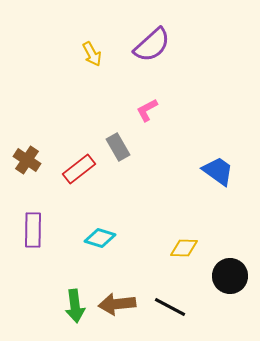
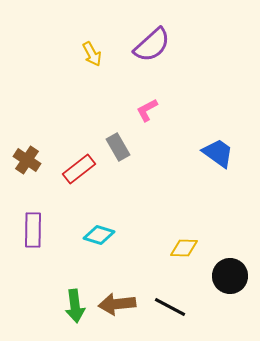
blue trapezoid: moved 18 px up
cyan diamond: moved 1 px left, 3 px up
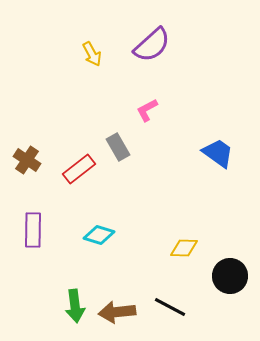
brown arrow: moved 8 px down
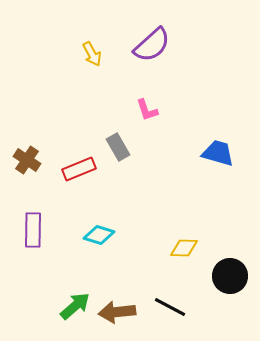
pink L-shape: rotated 80 degrees counterclockwise
blue trapezoid: rotated 20 degrees counterclockwise
red rectangle: rotated 16 degrees clockwise
green arrow: rotated 124 degrees counterclockwise
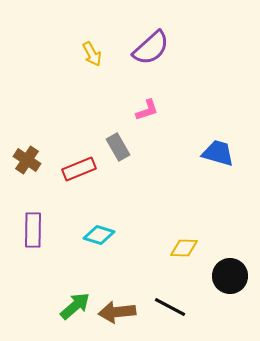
purple semicircle: moved 1 px left, 3 px down
pink L-shape: rotated 90 degrees counterclockwise
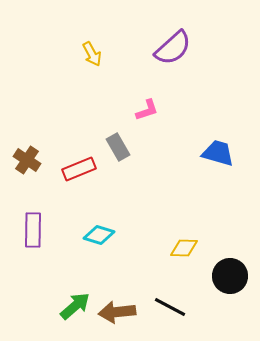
purple semicircle: moved 22 px right
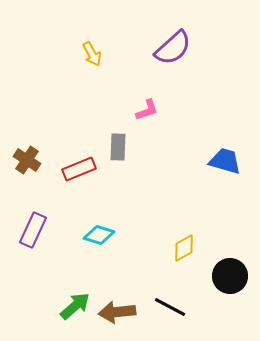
gray rectangle: rotated 32 degrees clockwise
blue trapezoid: moved 7 px right, 8 px down
purple rectangle: rotated 24 degrees clockwise
yellow diamond: rotated 32 degrees counterclockwise
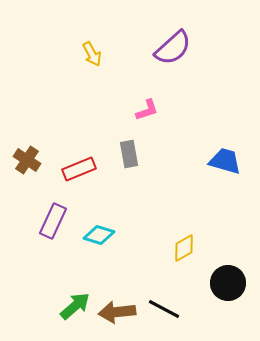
gray rectangle: moved 11 px right, 7 px down; rotated 12 degrees counterclockwise
purple rectangle: moved 20 px right, 9 px up
black circle: moved 2 px left, 7 px down
black line: moved 6 px left, 2 px down
